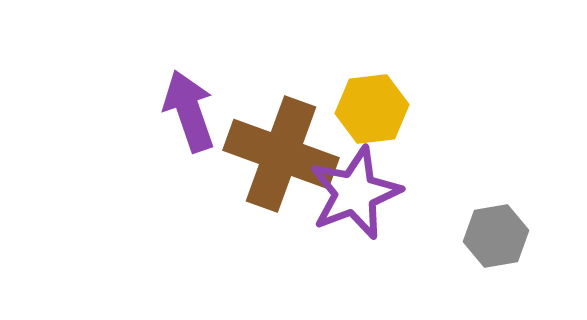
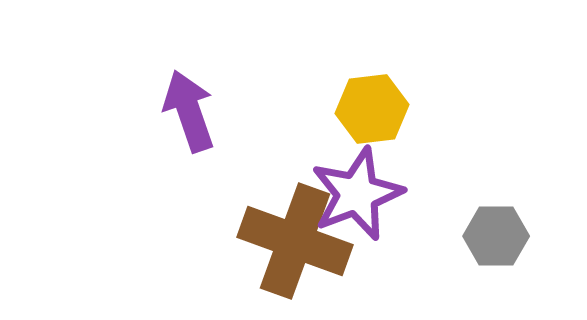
brown cross: moved 14 px right, 87 px down
purple star: moved 2 px right, 1 px down
gray hexagon: rotated 10 degrees clockwise
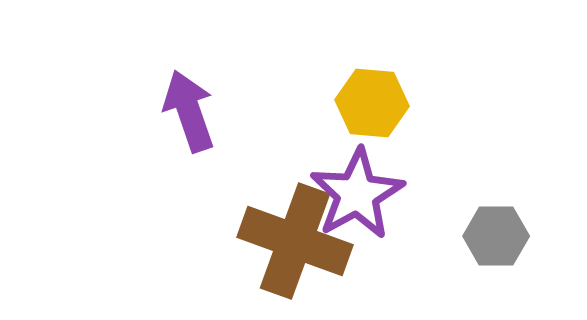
yellow hexagon: moved 6 px up; rotated 12 degrees clockwise
purple star: rotated 8 degrees counterclockwise
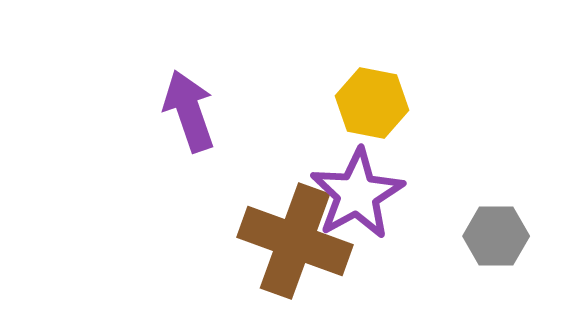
yellow hexagon: rotated 6 degrees clockwise
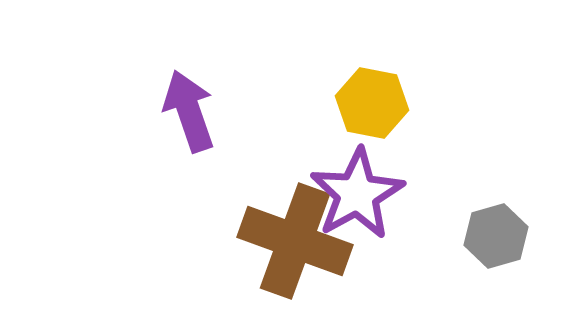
gray hexagon: rotated 16 degrees counterclockwise
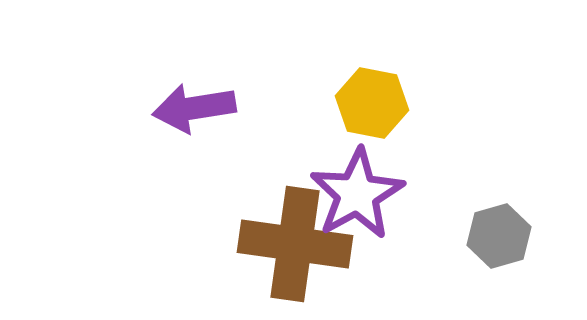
purple arrow: moved 5 px right, 3 px up; rotated 80 degrees counterclockwise
gray hexagon: moved 3 px right
brown cross: moved 3 px down; rotated 12 degrees counterclockwise
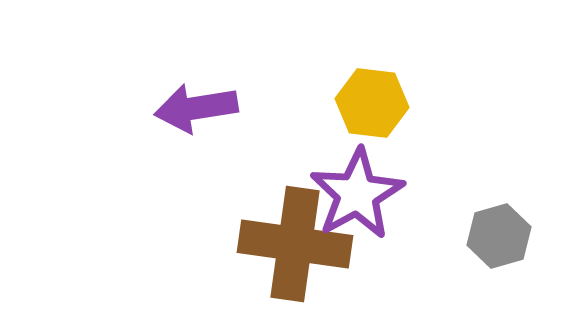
yellow hexagon: rotated 4 degrees counterclockwise
purple arrow: moved 2 px right
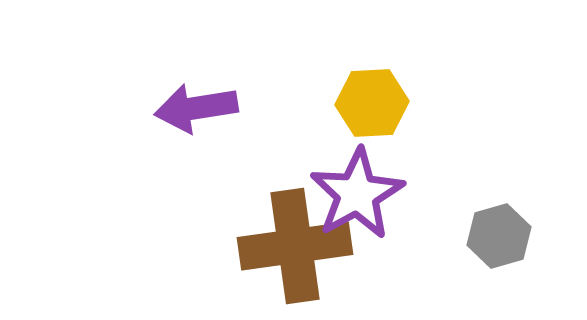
yellow hexagon: rotated 10 degrees counterclockwise
brown cross: moved 2 px down; rotated 16 degrees counterclockwise
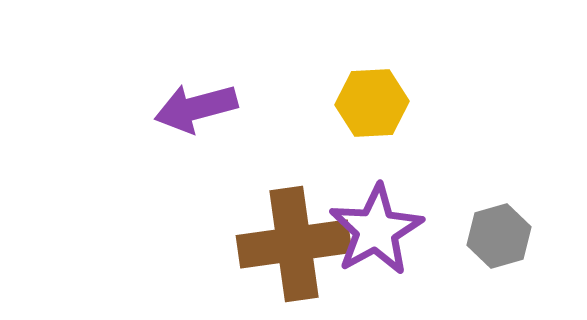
purple arrow: rotated 6 degrees counterclockwise
purple star: moved 19 px right, 36 px down
brown cross: moved 1 px left, 2 px up
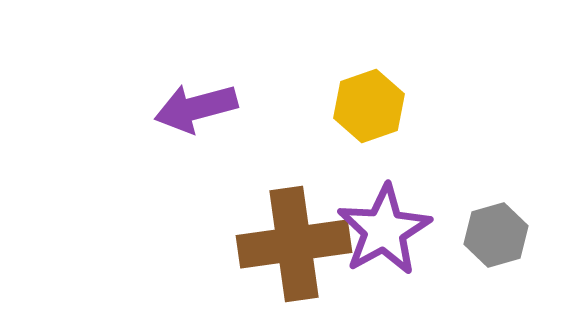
yellow hexagon: moved 3 px left, 3 px down; rotated 16 degrees counterclockwise
purple star: moved 8 px right
gray hexagon: moved 3 px left, 1 px up
